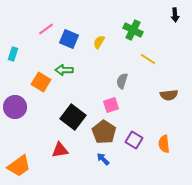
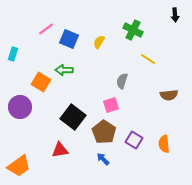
purple circle: moved 5 px right
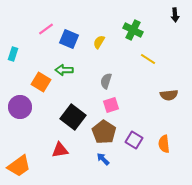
gray semicircle: moved 16 px left
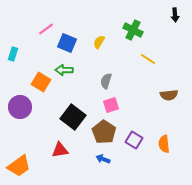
blue square: moved 2 px left, 4 px down
blue arrow: rotated 24 degrees counterclockwise
